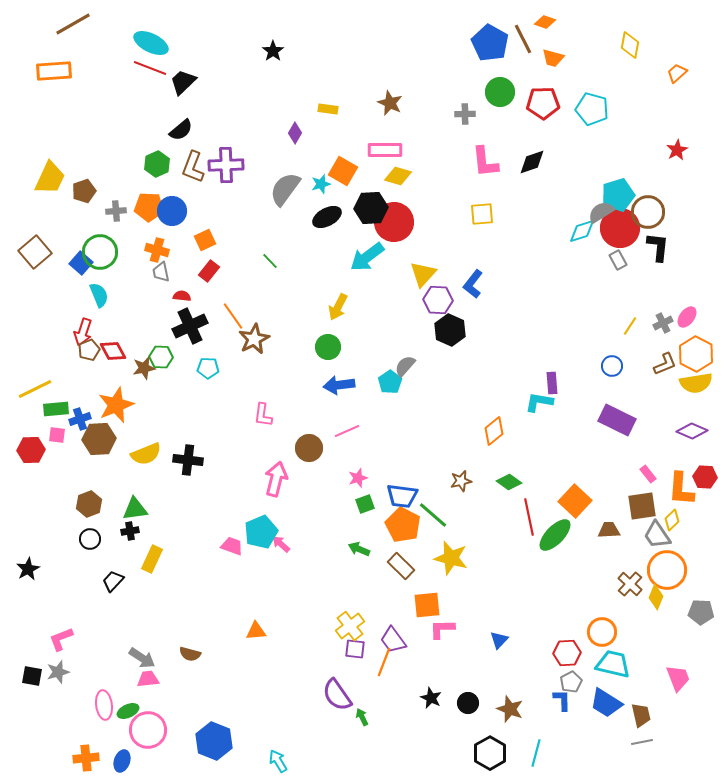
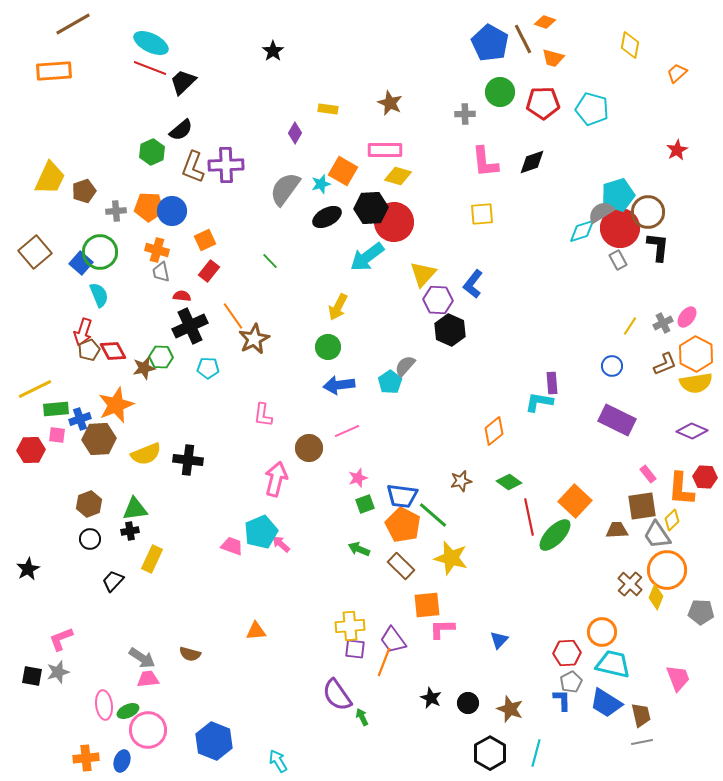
green hexagon at (157, 164): moved 5 px left, 12 px up
brown trapezoid at (609, 530): moved 8 px right
yellow cross at (350, 626): rotated 32 degrees clockwise
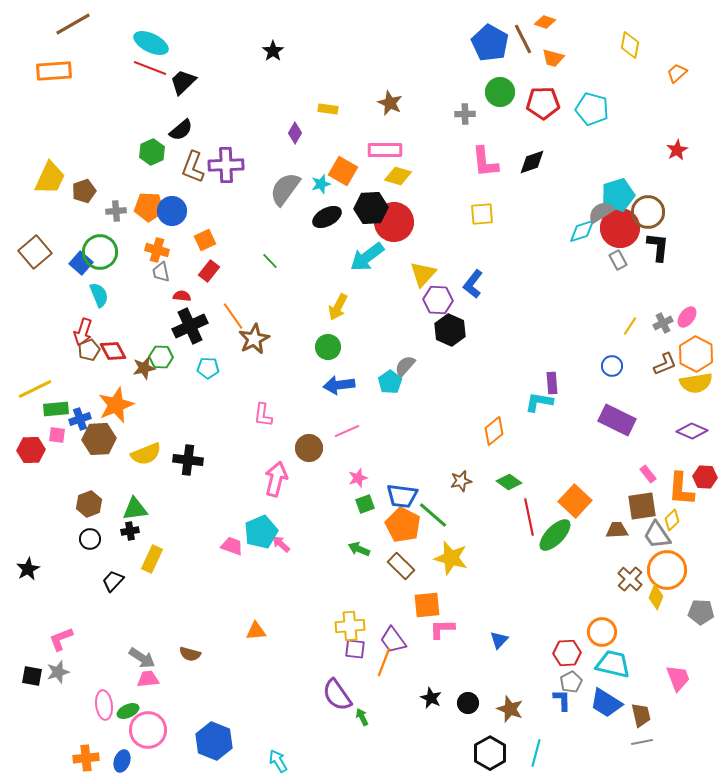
brown cross at (630, 584): moved 5 px up
